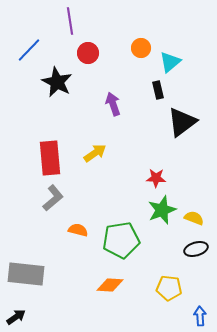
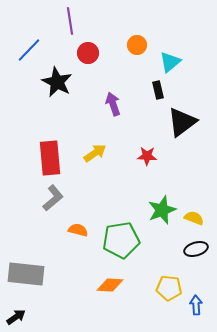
orange circle: moved 4 px left, 3 px up
red star: moved 9 px left, 22 px up
blue arrow: moved 4 px left, 11 px up
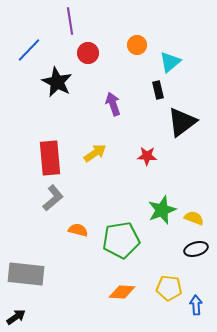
orange diamond: moved 12 px right, 7 px down
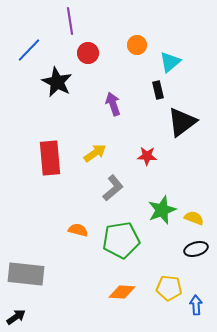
gray L-shape: moved 60 px right, 10 px up
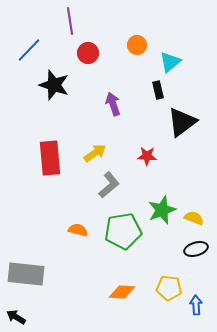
black star: moved 3 px left, 3 px down; rotated 8 degrees counterclockwise
gray L-shape: moved 4 px left, 3 px up
green pentagon: moved 2 px right, 9 px up
black arrow: rotated 114 degrees counterclockwise
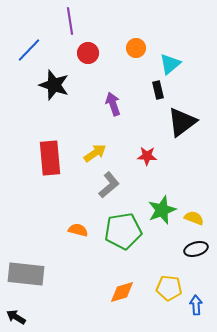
orange circle: moved 1 px left, 3 px down
cyan triangle: moved 2 px down
orange diamond: rotated 20 degrees counterclockwise
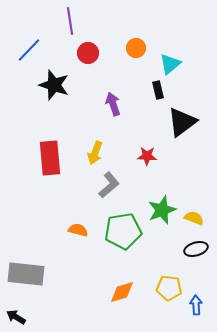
yellow arrow: rotated 145 degrees clockwise
